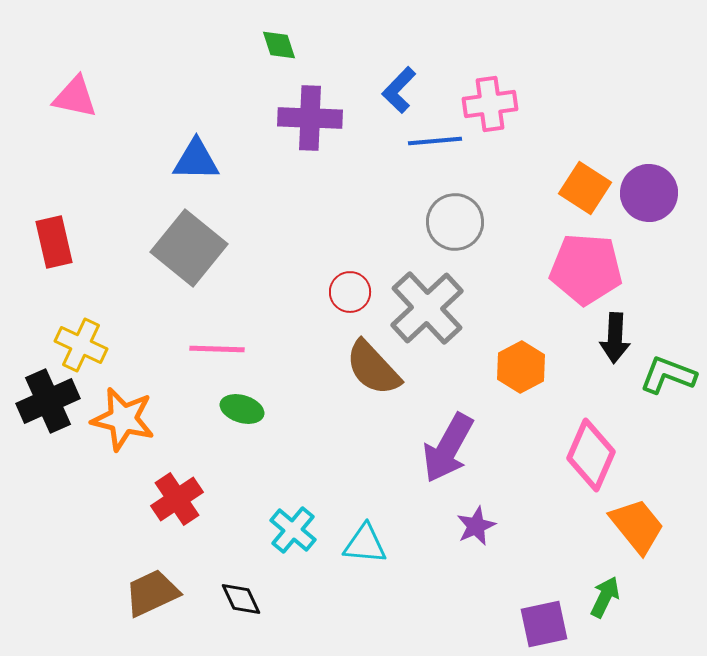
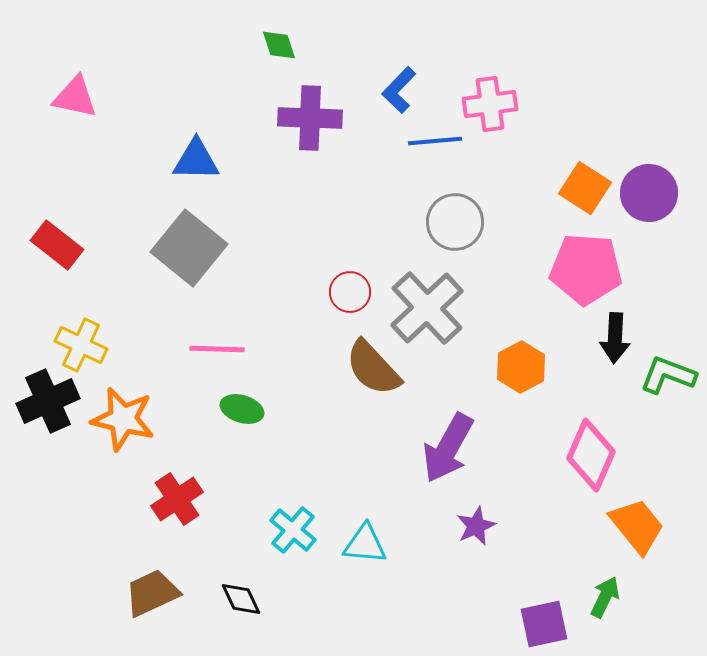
red rectangle: moved 3 px right, 3 px down; rotated 39 degrees counterclockwise
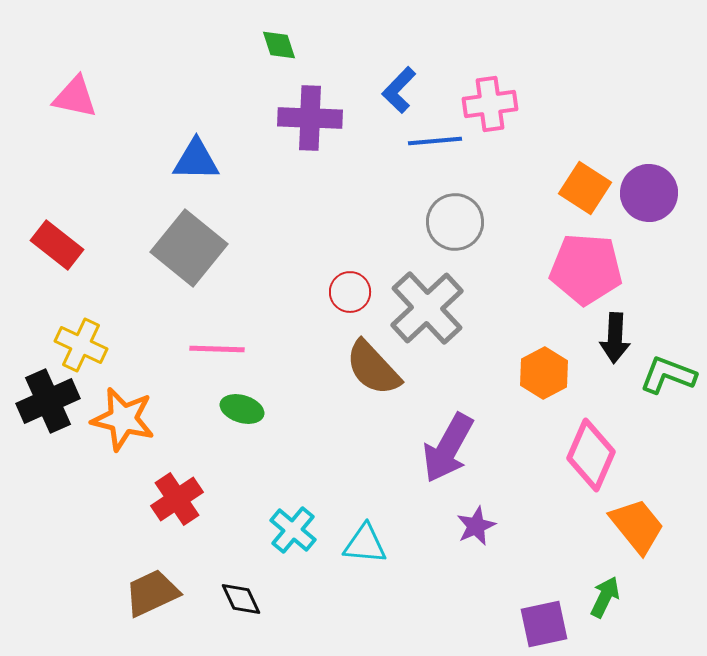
orange hexagon: moved 23 px right, 6 px down
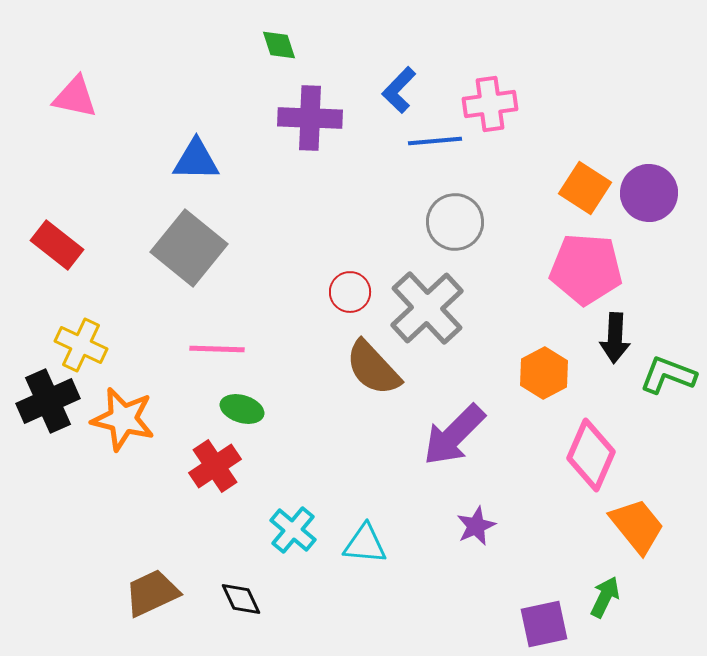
purple arrow: moved 6 px right, 13 px up; rotated 16 degrees clockwise
red cross: moved 38 px right, 33 px up
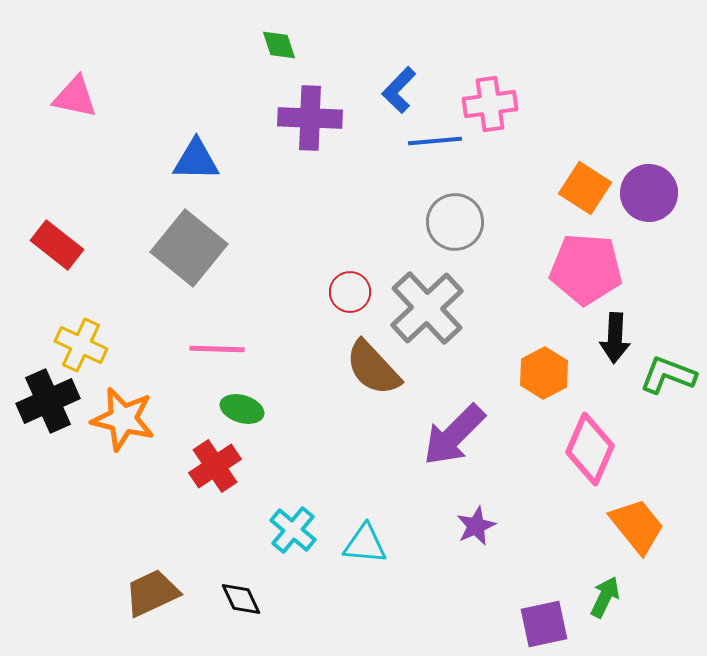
pink diamond: moved 1 px left, 6 px up
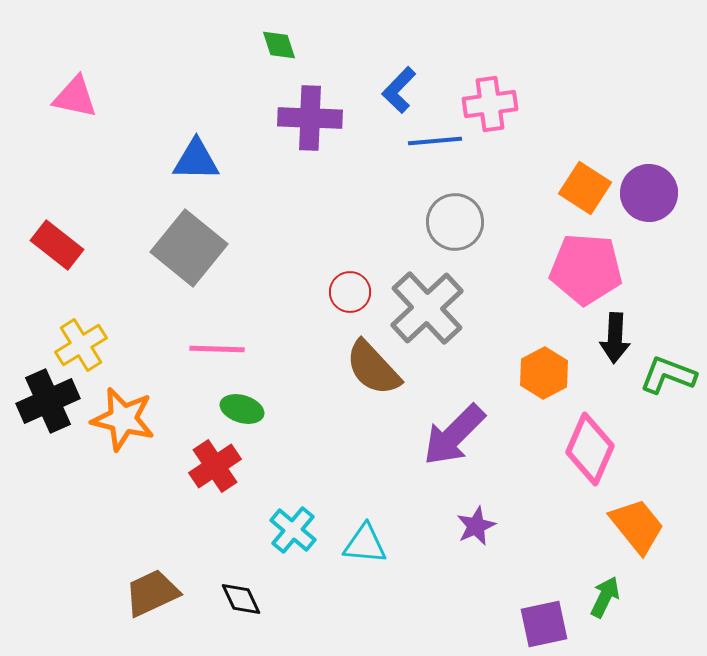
yellow cross: rotated 33 degrees clockwise
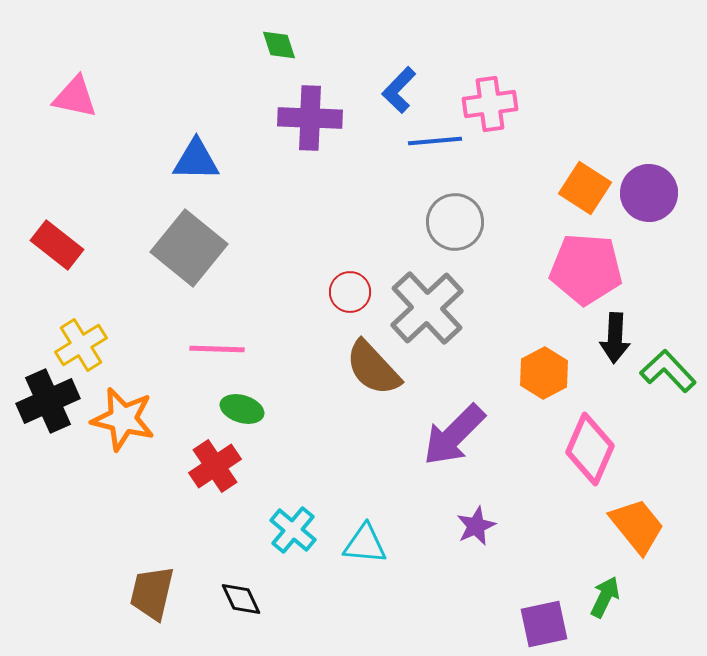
green L-shape: moved 4 px up; rotated 26 degrees clockwise
brown trapezoid: rotated 52 degrees counterclockwise
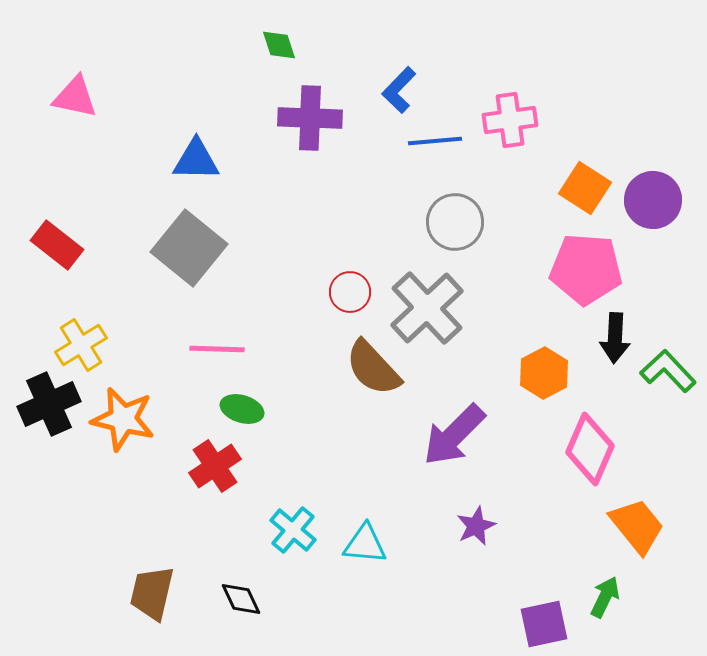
pink cross: moved 20 px right, 16 px down
purple circle: moved 4 px right, 7 px down
black cross: moved 1 px right, 3 px down
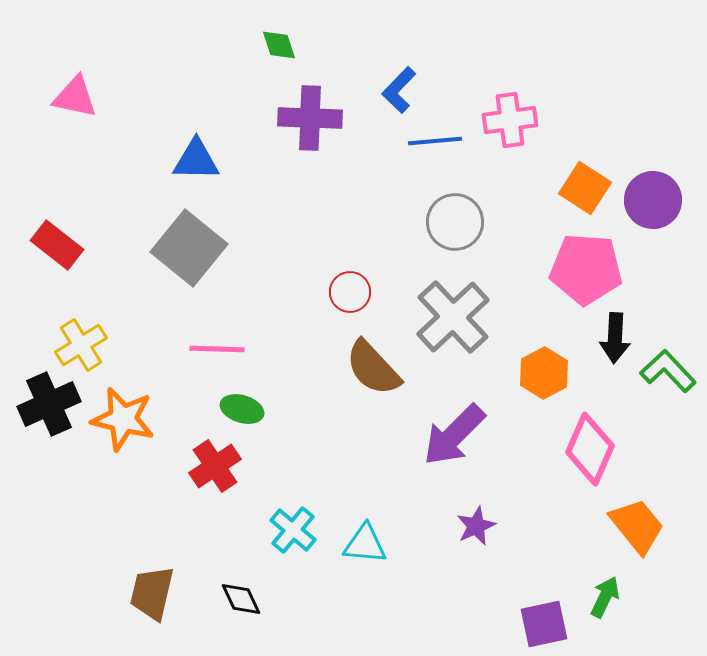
gray cross: moved 26 px right, 9 px down
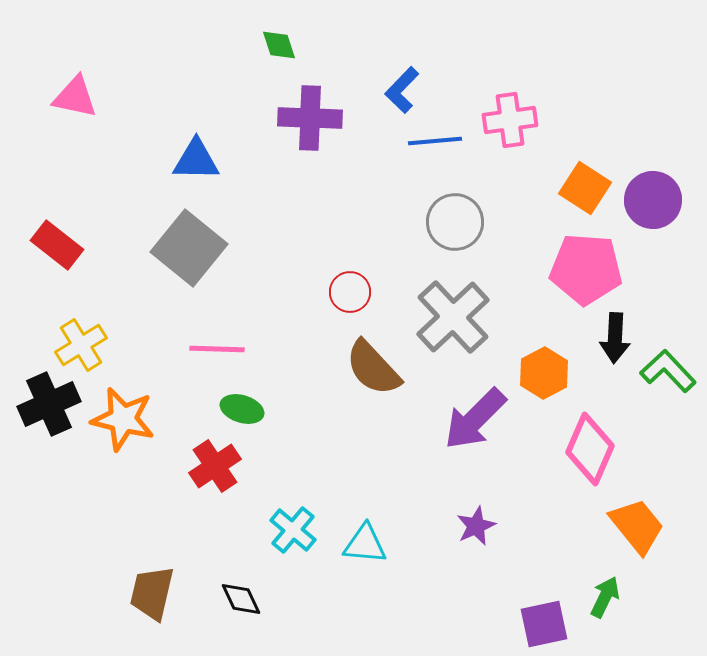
blue L-shape: moved 3 px right
purple arrow: moved 21 px right, 16 px up
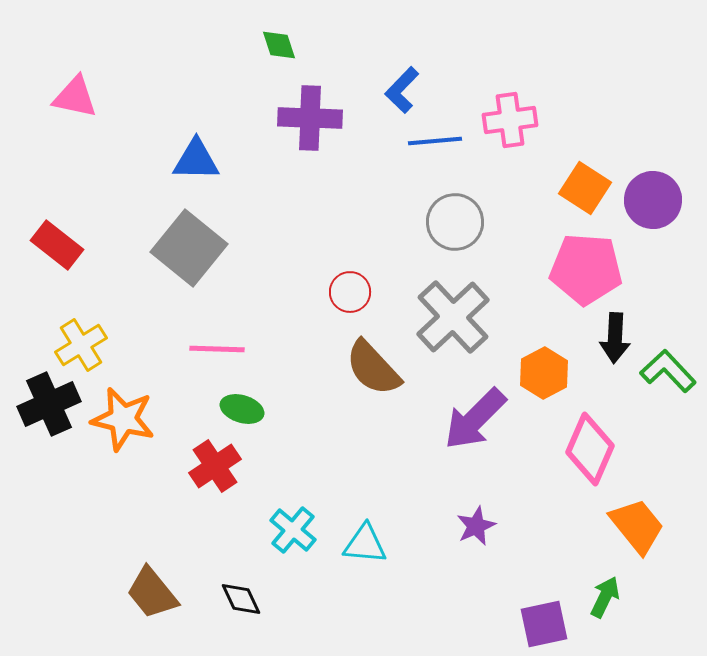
brown trapezoid: rotated 52 degrees counterclockwise
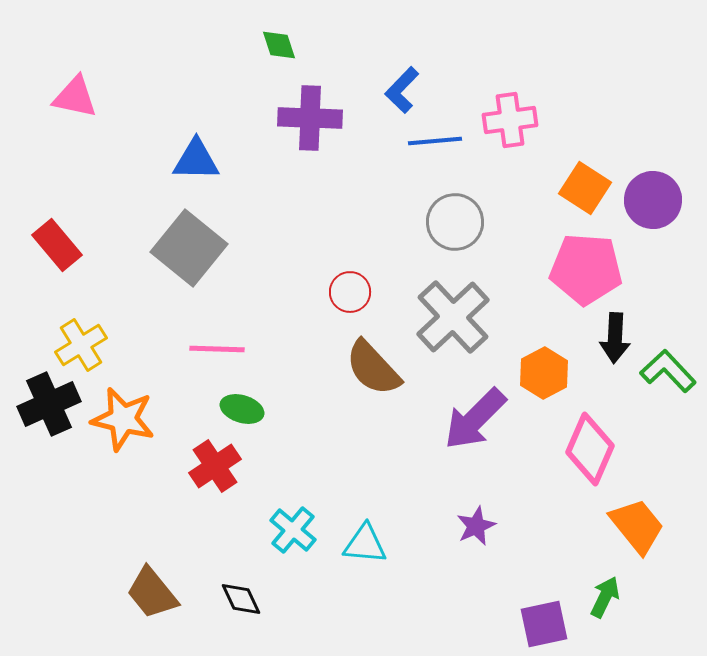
red rectangle: rotated 12 degrees clockwise
